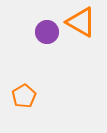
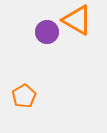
orange triangle: moved 4 px left, 2 px up
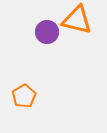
orange triangle: rotated 16 degrees counterclockwise
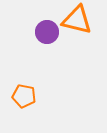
orange pentagon: rotated 30 degrees counterclockwise
